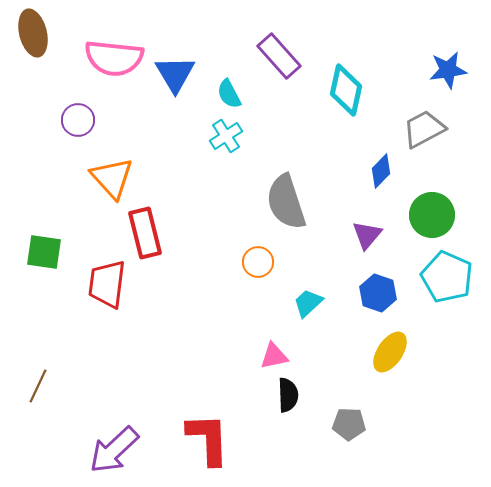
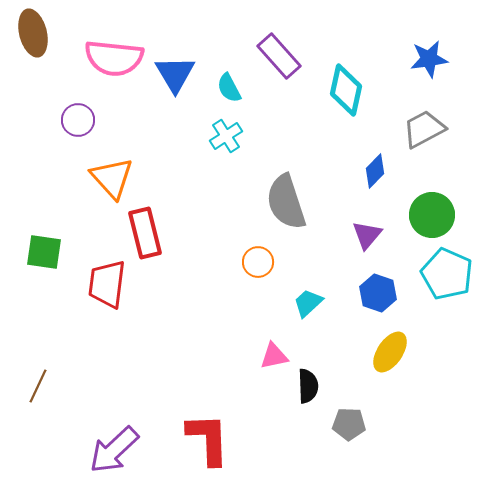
blue star: moved 19 px left, 11 px up
cyan semicircle: moved 6 px up
blue diamond: moved 6 px left
cyan pentagon: moved 3 px up
black semicircle: moved 20 px right, 9 px up
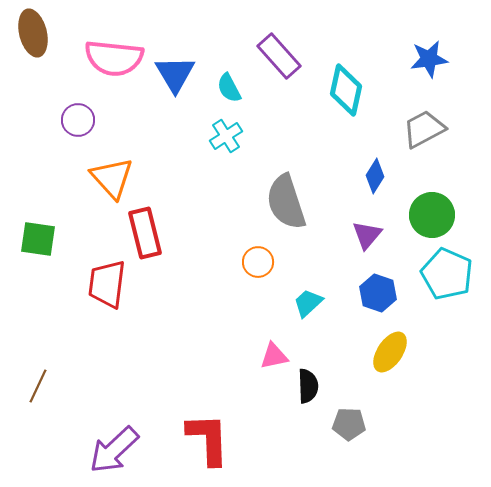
blue diamond: moved 5 px down; rotated 12 degrees counterclockwise
green square: moved 6 px left, 13 px up
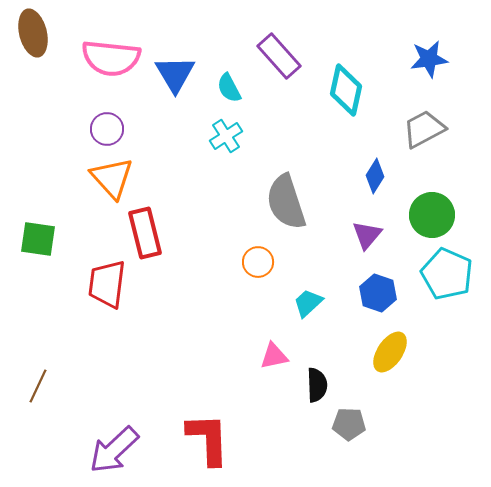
pink semicircle: moved 3 px left
purple circle: moved 29 px right, 9 px down
black semicircle: moved 9 px right, 1 px up
